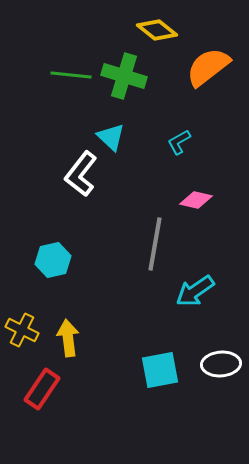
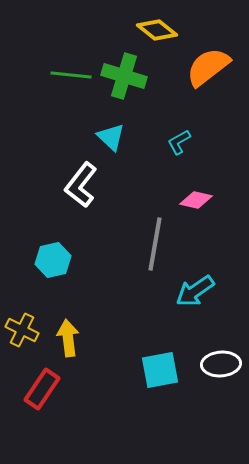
white L-shape: moved 11 px down
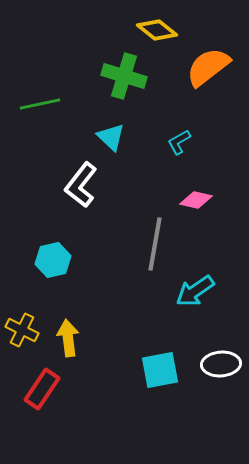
green line: moved 31 px left, 29 px down; rotated 18 degrees counterclockwise
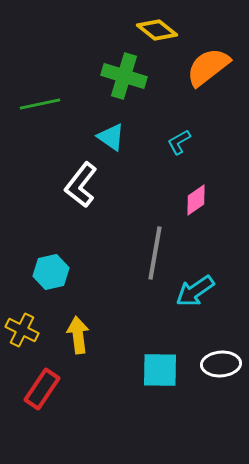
cyan triangle: rotated 8 degrees counterclockwise
pink diamond: rotated 48 degrees counterclockwise
gray line: moved 9 px down
cyan hexagon: moved 2 px left, 12 px down
yellow arrow: moved 10 px right, 3 px up
cyan square: rotated 12 degrees clockwise
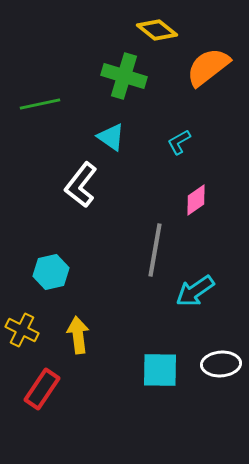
gray line: moved 3 px up
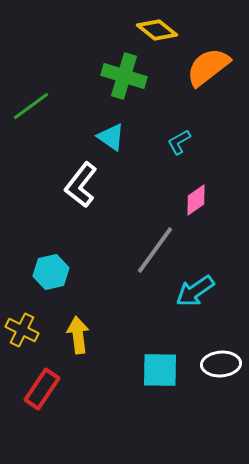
green line: moved 9 px left, 2 px down; rotated 24 degrees counterclockwise
gray line: rotated 26 degrees clockwise
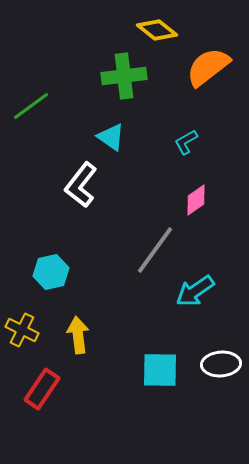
green cross: rotated 24 degrees counterclockwise
cyan L-shape: moved 7 px right
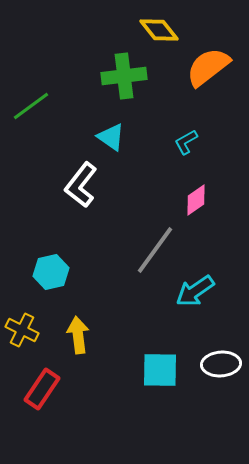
yellow diamond: moved 2 px right; rotated 12 degrees clockwise
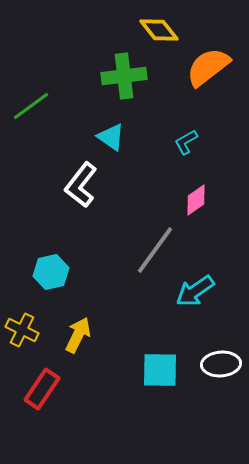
yellow arrow: rotated 33 degrees clockwise
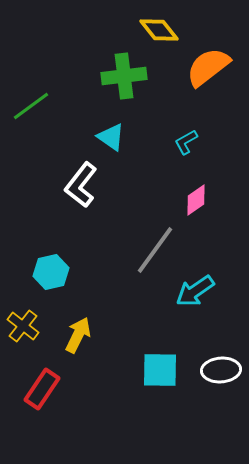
yellow cross: moved 1 px right, 4 px up; rotated 12 degrees clockwise
white ellipse: moved 6 px down
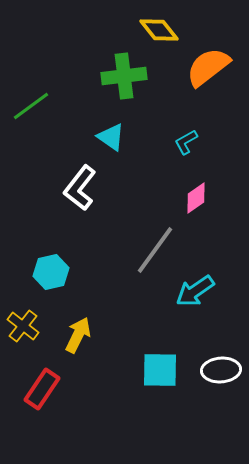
white L-shape: moved 1 px left, 3 px down
pink diamond: moved 2 px up
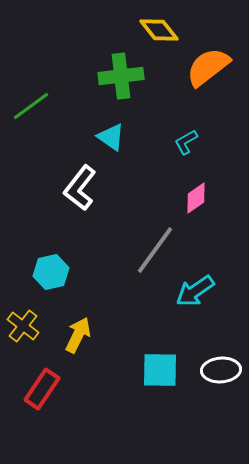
green cross: moved 3 px left
